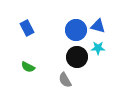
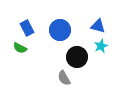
blue circle: moved 16 px left
cyan star: moved 3 px right, 2 px up; rotated 24 degrees counterclockwise
green semicircle: moved 8 px left, 19 px up
gray semicircle: moved 1 px left, 2 px up
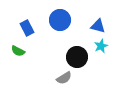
blue circle: moved 10 px up
green semicircle: moved 2 px left, 3 px down
gray semicircle: rotated 91 degrees counterclockwise
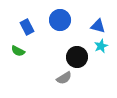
blue rectangle: moved 1 px up
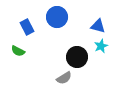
blue circle: moved 3 px left, 3 px up
